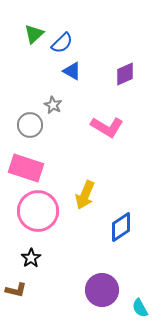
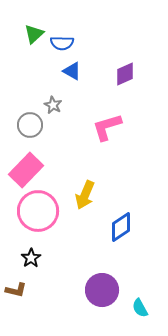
blue semicircle: rotated 45 degrees clockwise
pink L-shape: rotated 132 degrees clockwise
pink rectangle: moved 2 px down; rotated 64 degrees counterclockwise
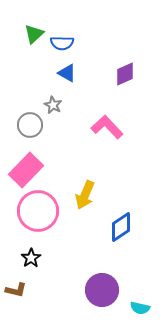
blue triangle: moved 5 px left, 2 px down
pink L-shape: rotated 64 degrees clockwise
cyan semicircle: rotated 48 degrees counterclockwise
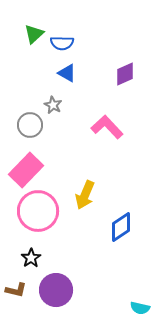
purple circle: moved 46 px left
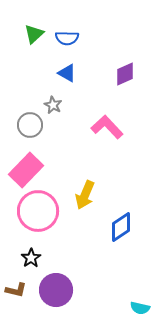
blue semicircle: moved 5 px right, 5 px up
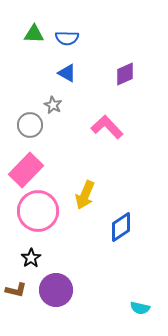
green triangle: rotated 45 degrees clockwise
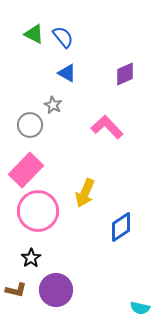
green triangle: rotated 25 degrees clockwise
blue semicircle: moved 4 px left, 1 px up; rotated 130 degrees counterclockwise
yellow arrow: moved 2 px up
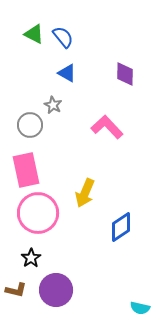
purple diamond: rotated 65 degrees counterclockwise
pink rectangle: rotated 56 degrees counterclockwise
pink circle: moved 2 px down
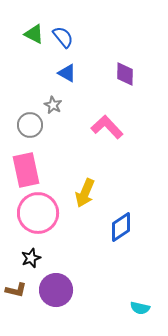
black star: rotated 12 degrees clockwise
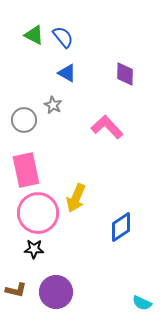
green triangle: moved 1 px down
gray circle: moved 6 px left, 5 px up
yellow arrow: moved 9 px left, 5 px down
black star: moved 3 px right, 9 px up; rotated 24 degrees clockwise
purple circle: moved 2 px down
cyan semicircle: moved 2 px right, 5 px up; rotated 12 degrees clockwise
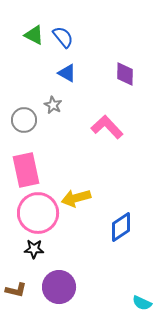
yellow arrow: rotated 52 degrees clockwise
purple circle: moved 3 px right, 5 px up
